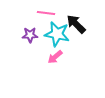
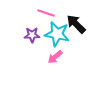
pink line: rotated 12 degrees clockwise
purple star: moved 2 px right
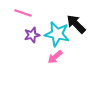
pink line: moved 23 px left
purple star: rotated 14 degrees counterclockwise
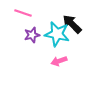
black arrow: moved 4 px left
pink arrow: moved 4 px right, 4 px down; rotated 21 degrees clockwise
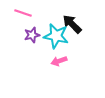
cyan star: moved 1 px left, 2 px down
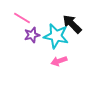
pink line: moved 1 px left, 5 px down; rotated 12 degrees clockwise
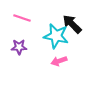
pink line: rotated 12 degrees counterclockwise
purple star: moved 13 px left, 12 px down; rotated 14 degrees clockwise
